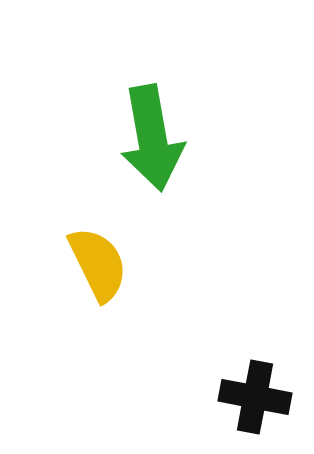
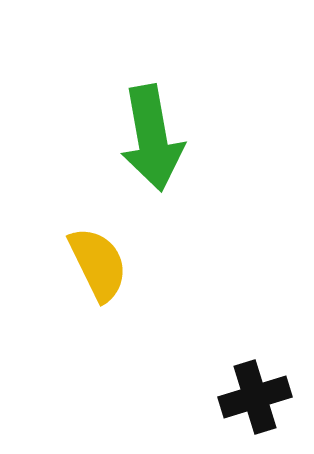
black cross: rotated 28 degrees counterclockwise
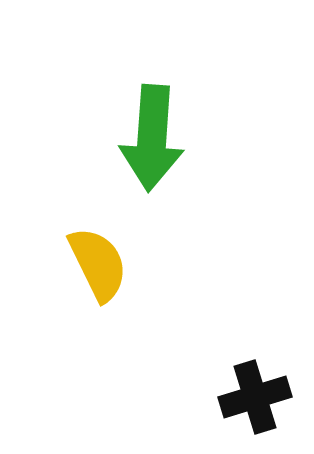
green arrow: rotated 14 degrees clockwise
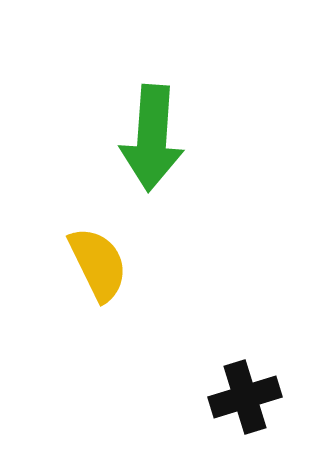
black cross: moved 10 px left
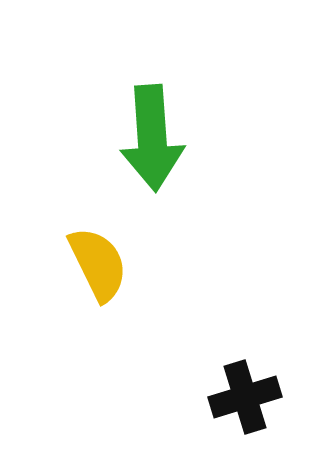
green arrow: rotated 8 degrees counterclockwise
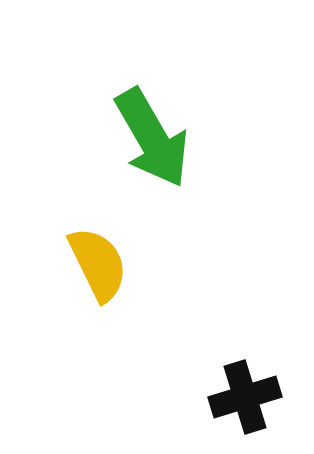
green arrow: rotated 26 degrees counterclockwise
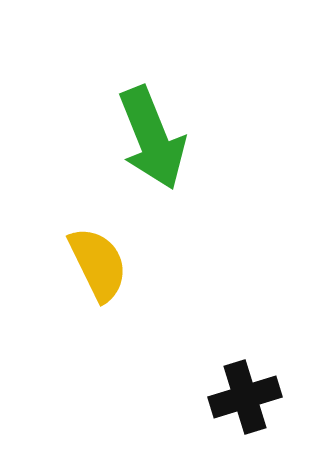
green arrow: rotated 8 degrees clockwise
